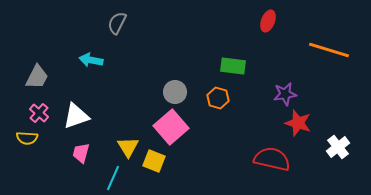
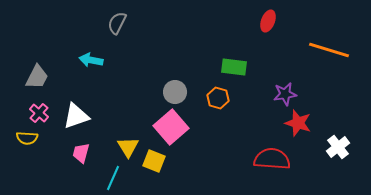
green rectangle: moved 1 px right, 1 px down
red semicircle: rotated 9 degrees counterclockwise
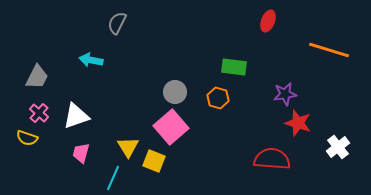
yellow semicircle: rotated 15 degrees clockwise
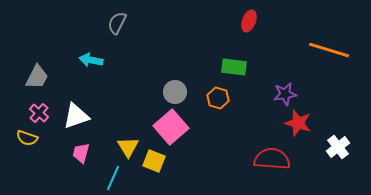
red ellipse: moved 19 px left
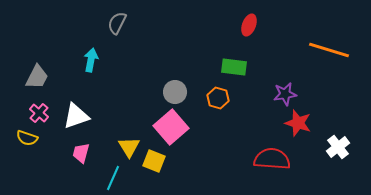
red ellipse: moved 4 px down
cyan arrow: rotated 90 degrees clockwise
yellow triangle: moved 1 px right
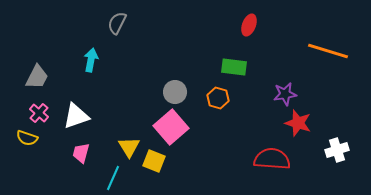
orange line: moved 1 px left, 1 px down
white cross: moved 1 px left, 3 px down; rotated 20 degrees clockwise
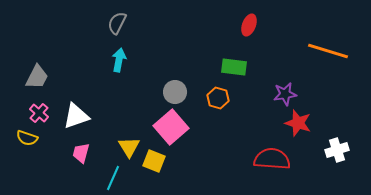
cyan arrow: moved 28 px right
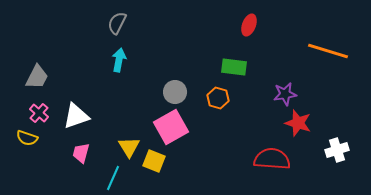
pink square: rotated 12 degrees clockwise
